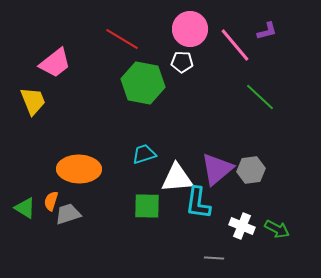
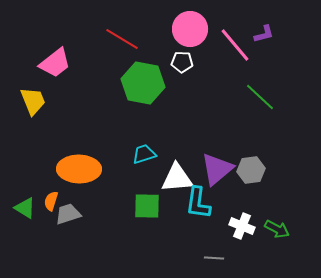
purple L-shape: moved 3 px left, 3 px down
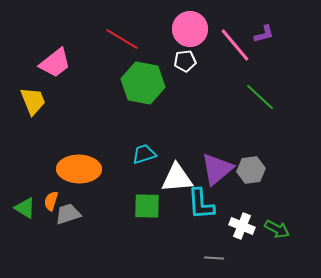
white pentagon: moved 3 px right, 1 px up; rotated 10 degrees counterclockwise
cyan L-shape: moved 3 px right, 1 px down; rotated 12 degrees counterclockwise
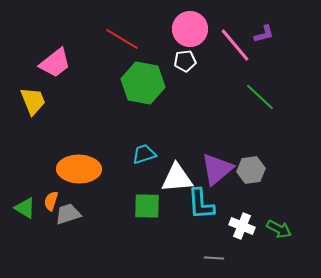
green arrow: moved 2 px right
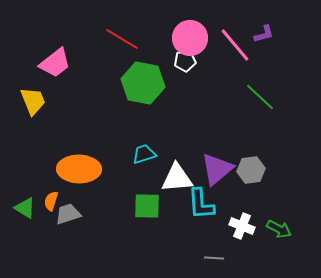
pink circle: moved 9 px down
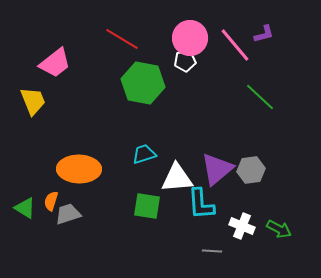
green square: rotated 8 degrees clockwise
gray line: moved 2 px left, 7 px up
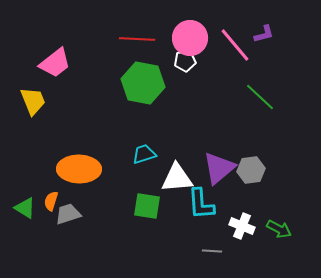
red line: moved 15 px right; rotated 28 degrees counterclockwise
purple triangle: moved 2 px right, 1 px up
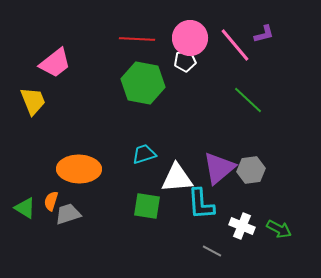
green line: moved 12 px left, 3 px down
gray line: rotated 24 degrees clockwise
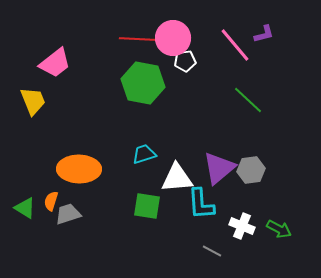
pink circle: moved 17 px left
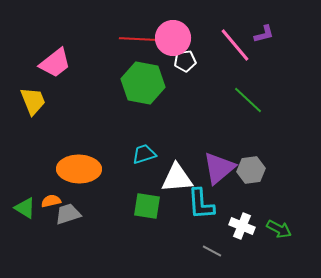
orange semicircle: rotated 60 degrees clockwise
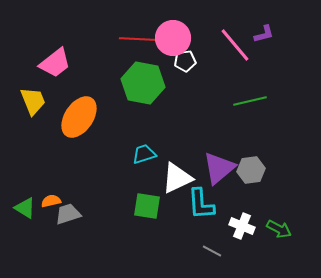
green line: moved 2 px right, 1 px down; rotated 56 degrees counterclockwise
orange ellipse: moved 52 px up; rotated 57 degrees counterclockwise
white triangle: rotated 20 degrees counterclockwise
